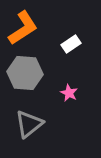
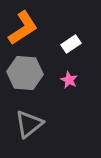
pink star: moved 13 px up
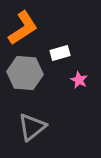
white rectangle: moved 11 px left, 9 px down; rotated 18 degrees clockwise
pink star: moved 10 px right
gray triangle: moved 3 px right, 3 px down
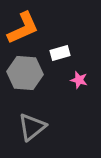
orange L-shape: rotated 9 degrees clockwise
pink star: rotated 12 degrees counterclockwise
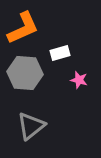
gray triangle: moved 1 px left, 1 px up
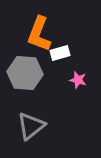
orange L-shape: moved 16 px right, 6 px down; rotated 135 degrees clockwise
pink star: moved 1 px left
